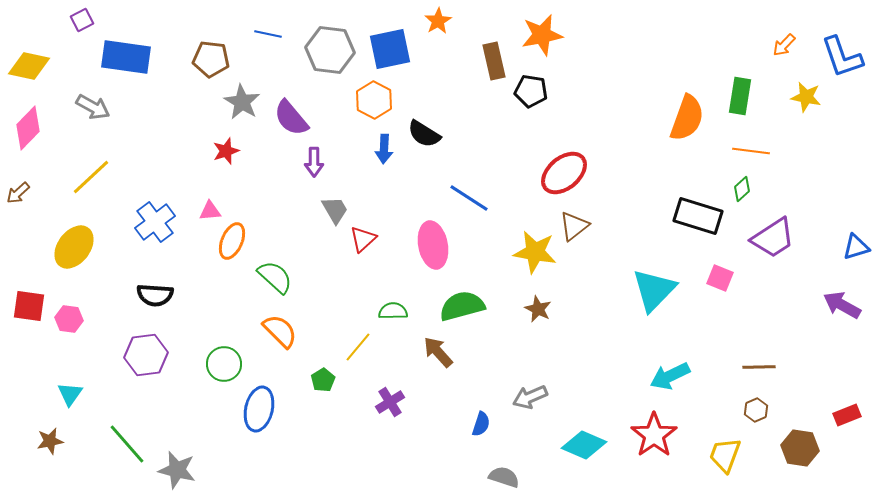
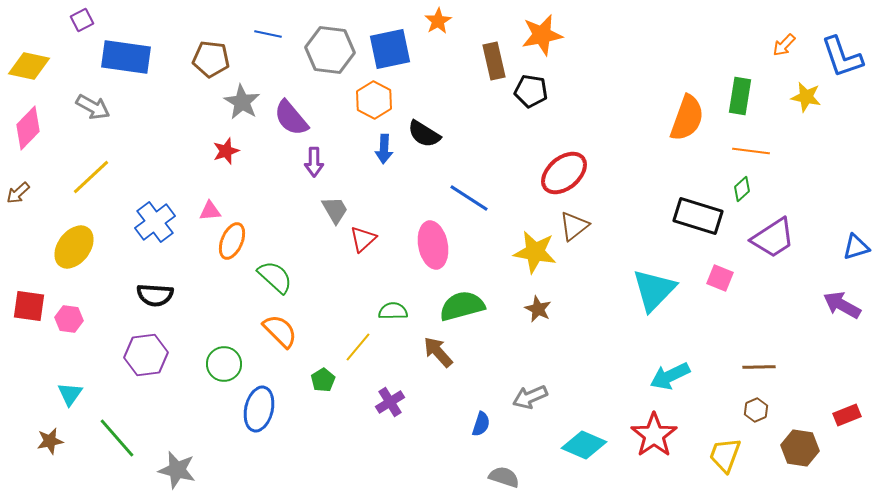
green line at (127, 444): moved 10 px left, 6 px up
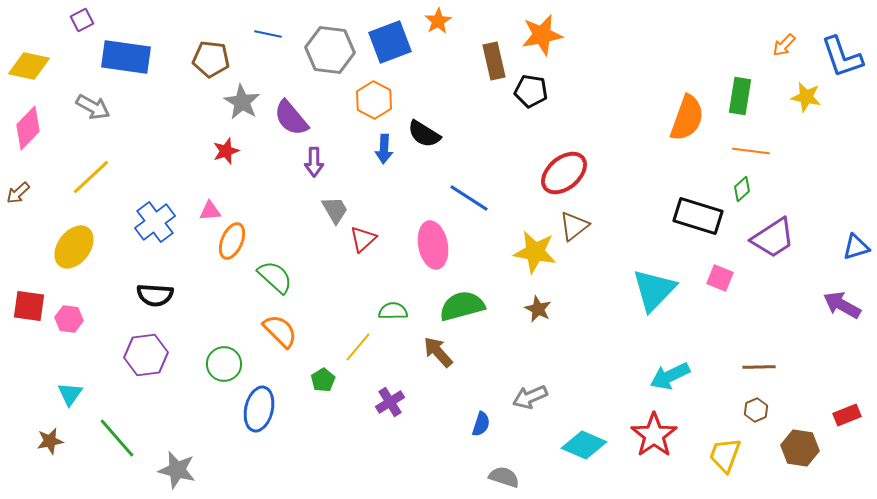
blue square at (390, 49): moved 7 px up; rotated 9 degrees counterclockwise
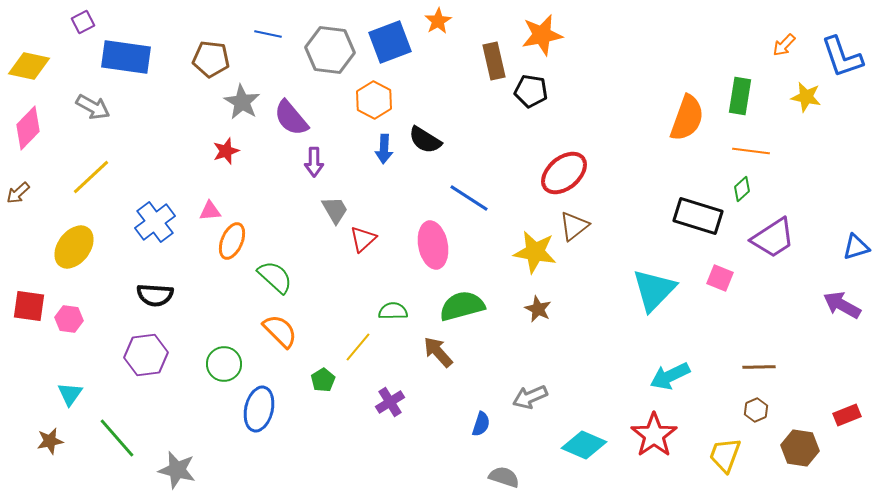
purple square at (82, 20): moved 1 px right, 2 px down
black semicircle at (424, 134): moved 1 px right, 6 px down
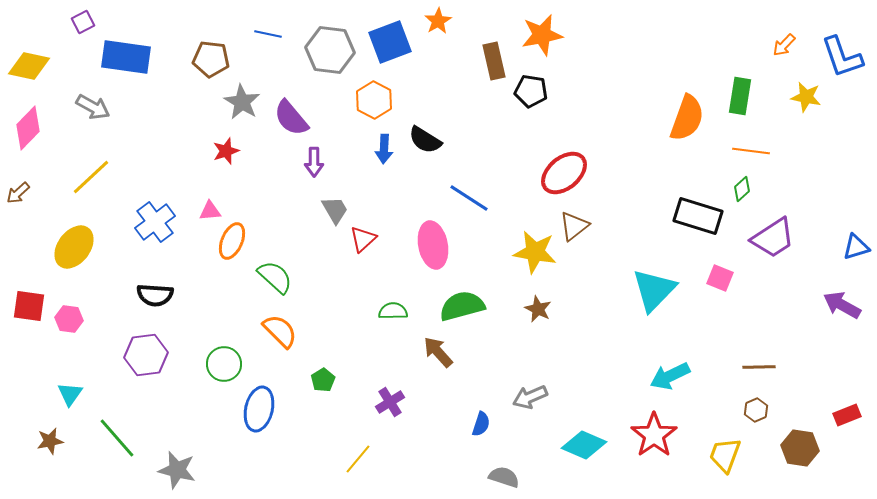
yellow line at (358, 347): moved 112 px down
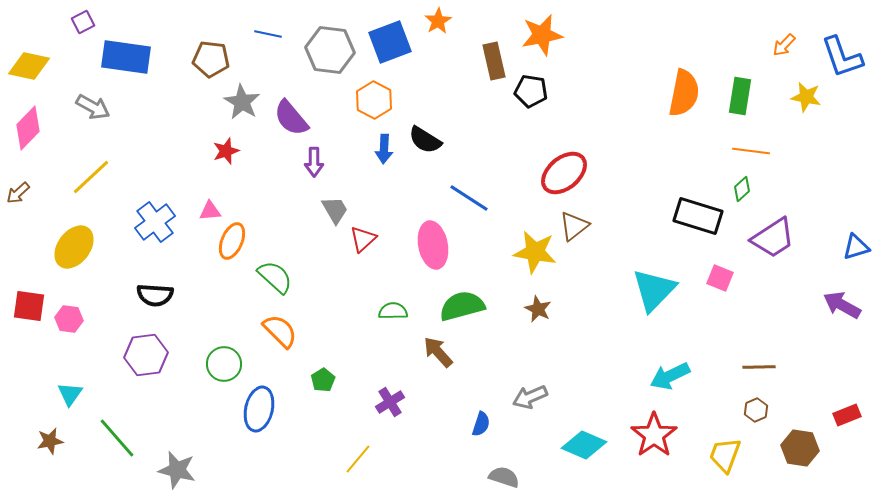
orange semicircle at (687, 118): moved 3 px left, 25 px up; rotated 9 degrees counterclockwise
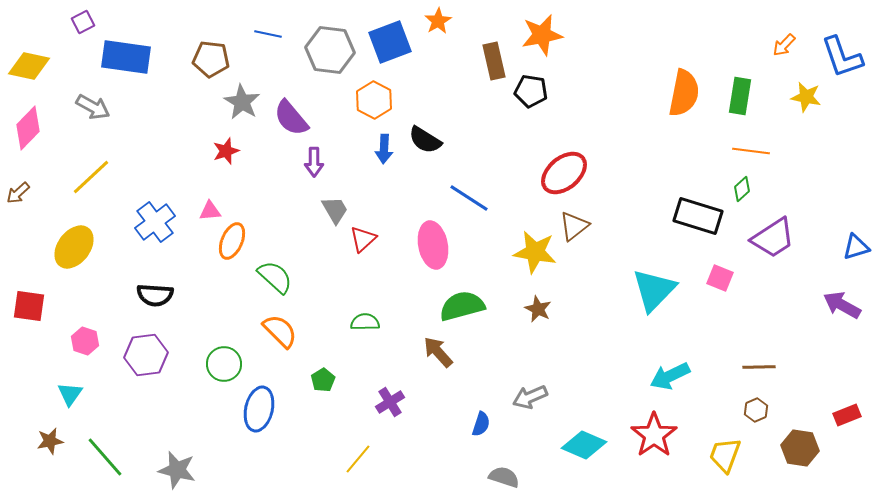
green semicircle at (393, 311): moved 28 px left, 11 px down
pink hexagon at (69, 319): moved 16 px right, 22 px down; rotated 12 degrees clockwise
green line at (117, 438): moved 12 px left, 19 px down
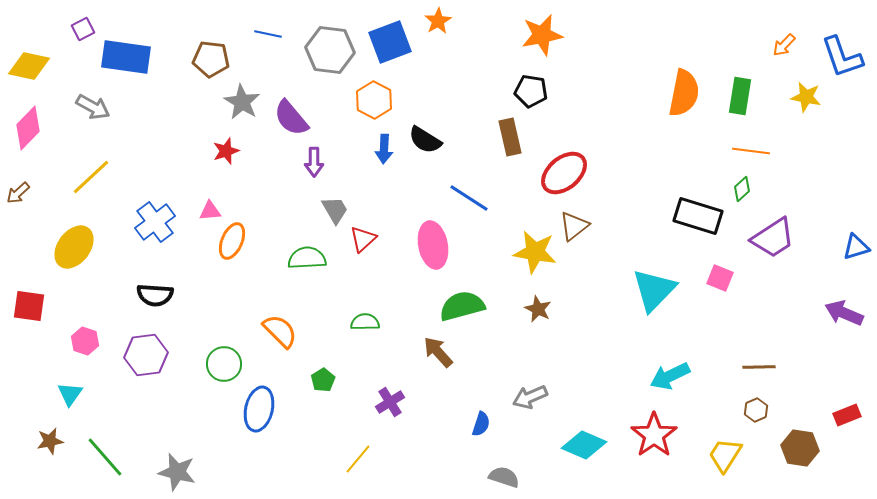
purple square at (83, 22): moved 7 px down
brown rectangle at (494, 61): moved 16 px right, 76 px down
green semicircle at (275, 277): moved 32 px right, 19 px up; rotated 45 degrees counterclockwise
purple arrow at (842, 305): moved 2 px right, 8 px down; rotated 6 degrees counterclockwise
yellow trapezoid at (725, 455): rotated 12 degrees clockwise
gray star at (177, 470): moved 2 px down
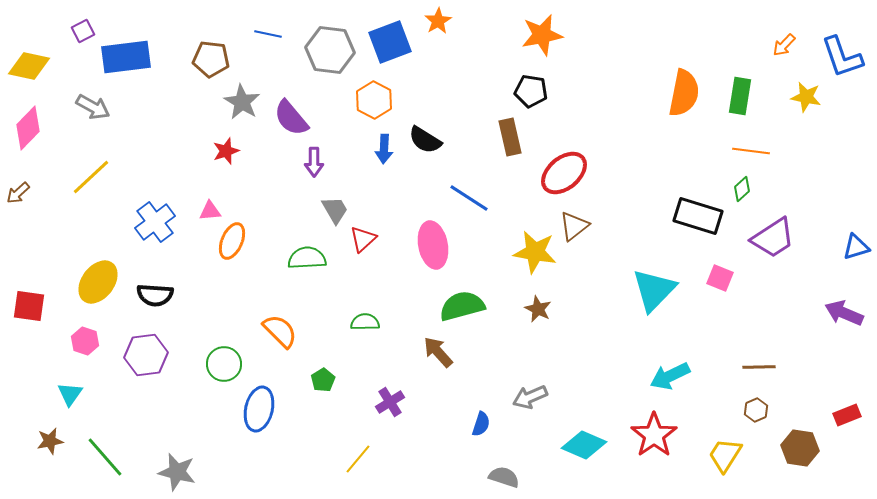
purple square at (83, 29): moved 2 px down
blue rectangle at (126, 57): rotated 15 degrees counterclockwise
yellow ellipse at (74, 247): moved 24 px right, 35 px down
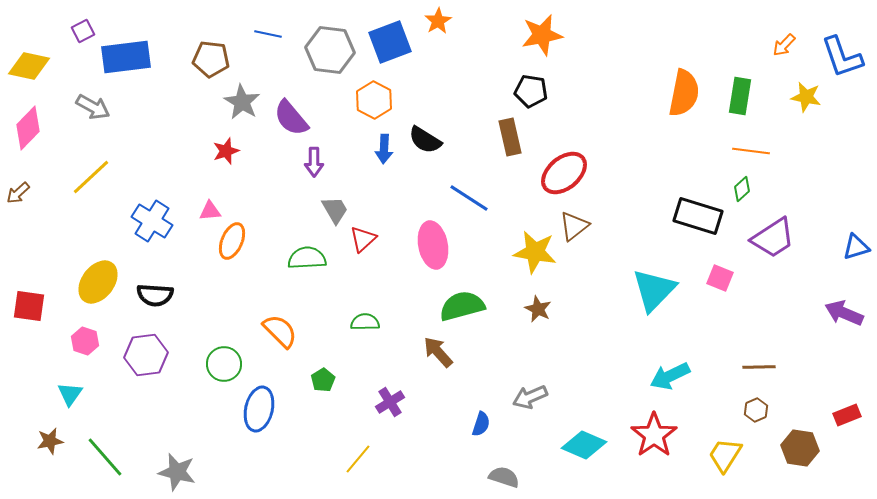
blue cross at (155, 222): moved 3 px left, 1 px up; rotated 21 degrees counterclockwise
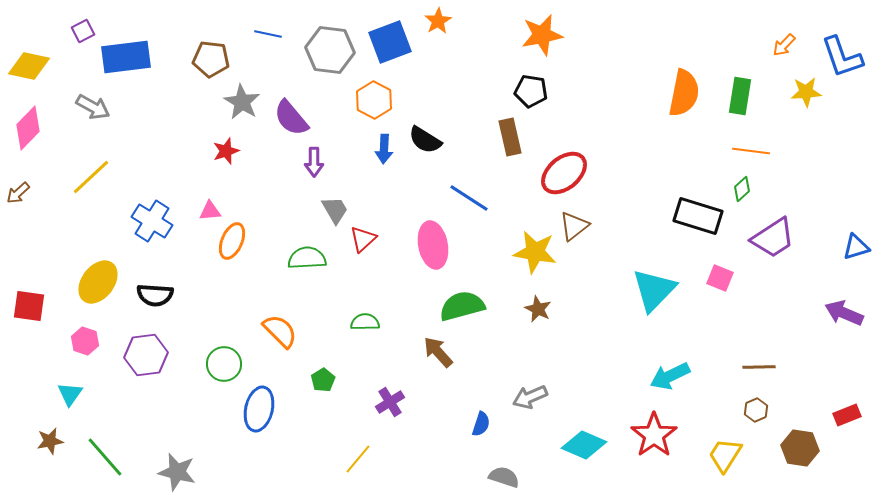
yellow star at (806, 97): moved 5 px up; rotated 16 degrees counterclockwise
